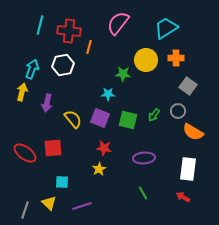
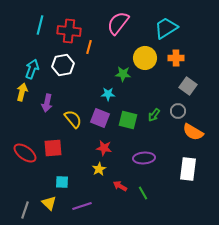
yellow circle: moved 1 px left, 2 px up
red arrow: moved 63 px left, 11 px up
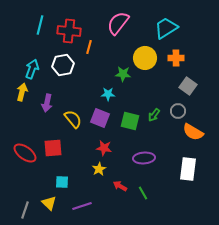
green square: moved 2 px right, 1 px down
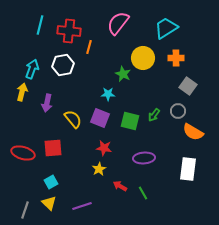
yellow circle: moved 2 px left
green star: rotated 21 degrees clockwise
red ellipse: moved 2 px left; rotated 20 degrees counterclockwise
cyan square: moved 11 px left; rotated 32 degrees counterclockwise
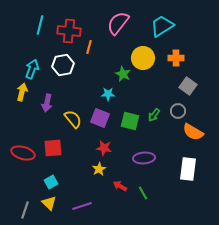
cyan trapezoid: moved 4 px left, 2 px up
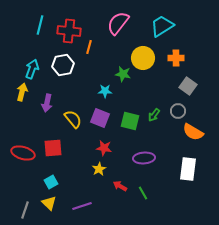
green star: rotated 14 degrees counterclockwise
cyan star: moved 3 px left, 3 px up
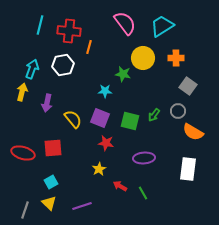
pink semicircle: moved 7 px right; rotated 105 degrees clockwise
red star: moved 2 px right, 5 px up
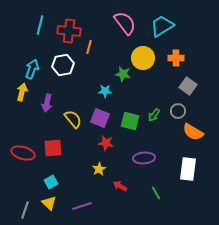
green line: moved 13 px right
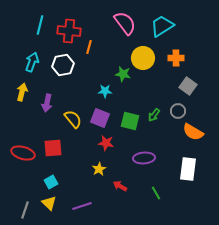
cyan arrow: moved 7 px up
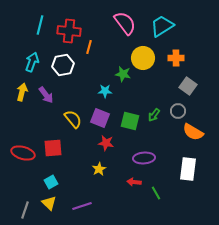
purple arrow: moved 1 px left, 8 px up; rotated 48 degrees counterclockwise
red arrow: moved 14 px right, 4 px up; rotated 24 degrees counterclockwise
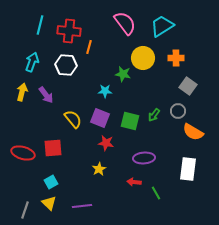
white hexagon: moved 3 px right; rotated 15 degrees clockwise
purple line: rotated 12 degrees clockwise
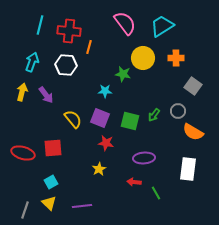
gray square: moved 5 px right
